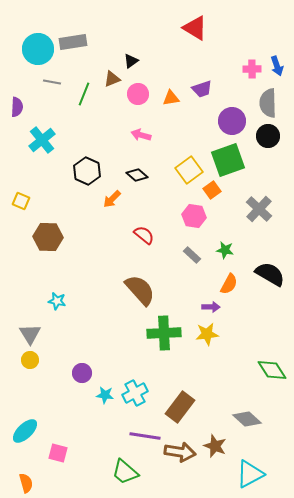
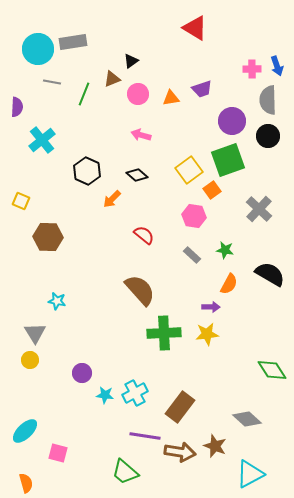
gray semicircle at (268, 103): moved 3 px up
gray triangle at (30, 334): moved 5 px right, 1 px up
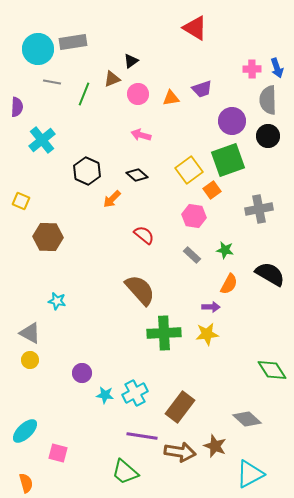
blue arrow at (277, 66): moved 2 px down
gray cross at (259, 209): rotated 36 degrees clockwise
gray triangle at (35, 333): moved 5 px left; rotated 30 degrees counterclockwise
purple line at (145, 436): moved 3 px left
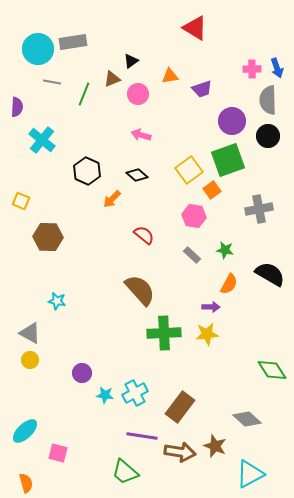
orange triangle at (171, 98): moved 1 px left, 22 px up
cyan cross at (42, 140): rotated 12 degrees counterclockwise
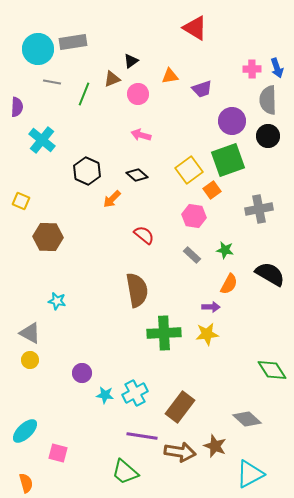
brown semicircle at (140, 290): moved 3 px left; rotated 32 degrees clockwise
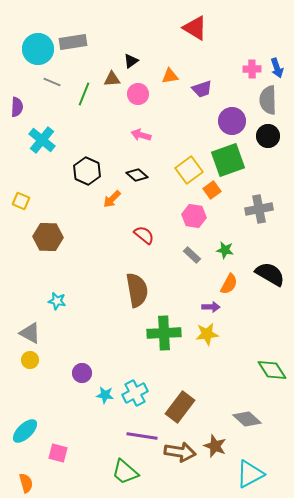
brown triangle at (112, 79): rotated 18 degrees clockwise
gray line at (52, 82): rotated 12 degrees clockwise
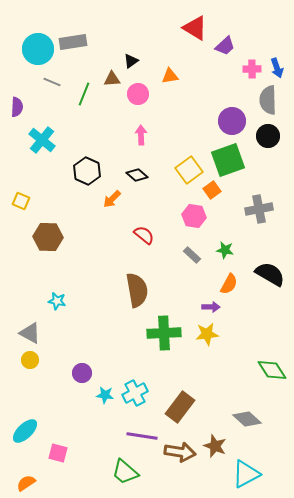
purple trapezoid at (202, 89): moved 23 px right, 43 px up; rotated 25 degrees counterclockwise
pink arrow at (141, 135): rotated 72 degrees clockwise
cyan triangle at (250, 474): moved 4 px left
orange semicircle at (26, 483): rotated 108 degrees counterclockwise
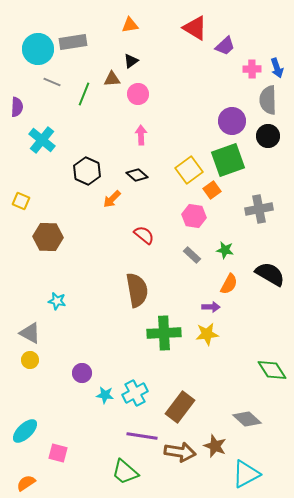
orange triangle at (170, 76): moved 40 px left, 51 px up
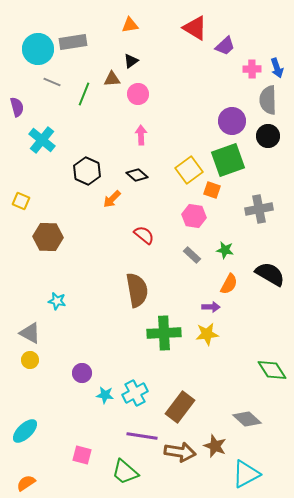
purple semicircle at (17, 107): rotated 18 degrees counterclockwise
orange square at (212, 190): rotated 36 degrees counterclockwise
pink square at (58, 453): moved 24 px right, 2 px down
